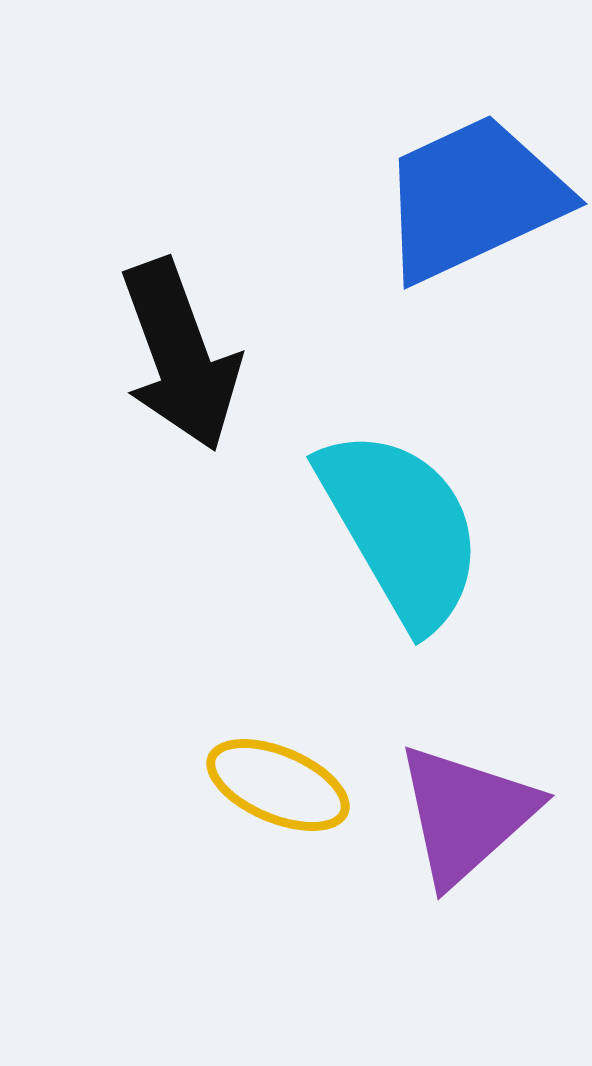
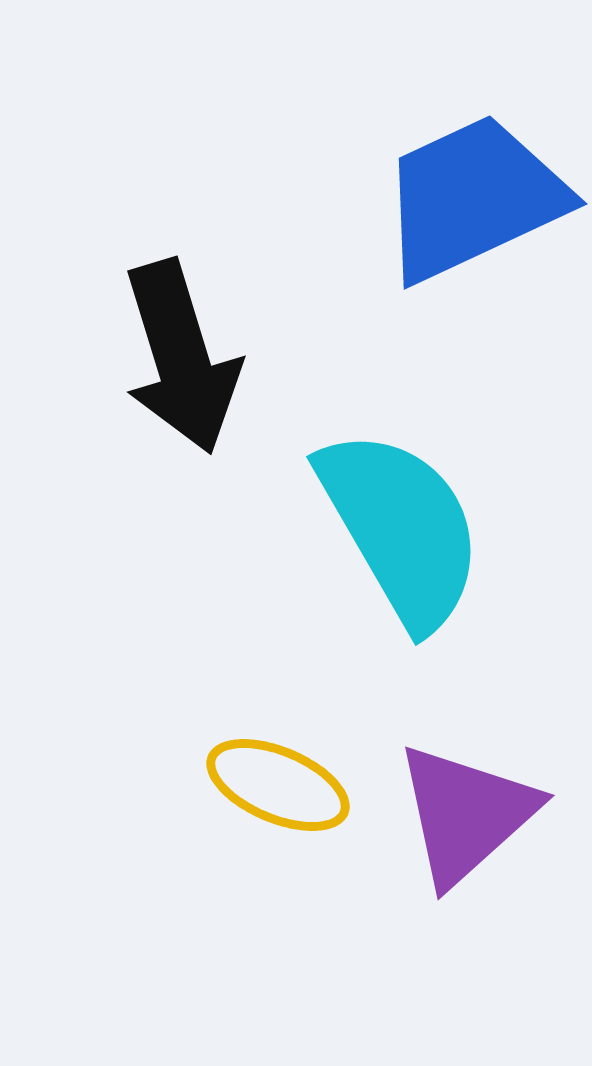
black arrow: moved 1 px right, 2 px down; rotated 3 degrees clockwise
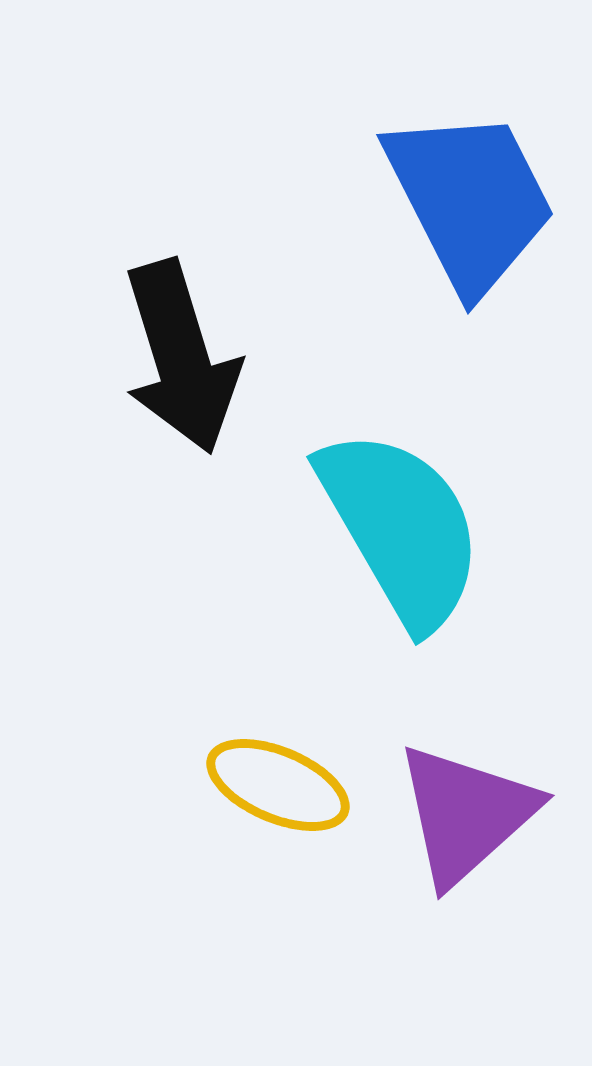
blue trapezoid: moved 3 px left, 2 px down; rotated 88 degrees clockwise
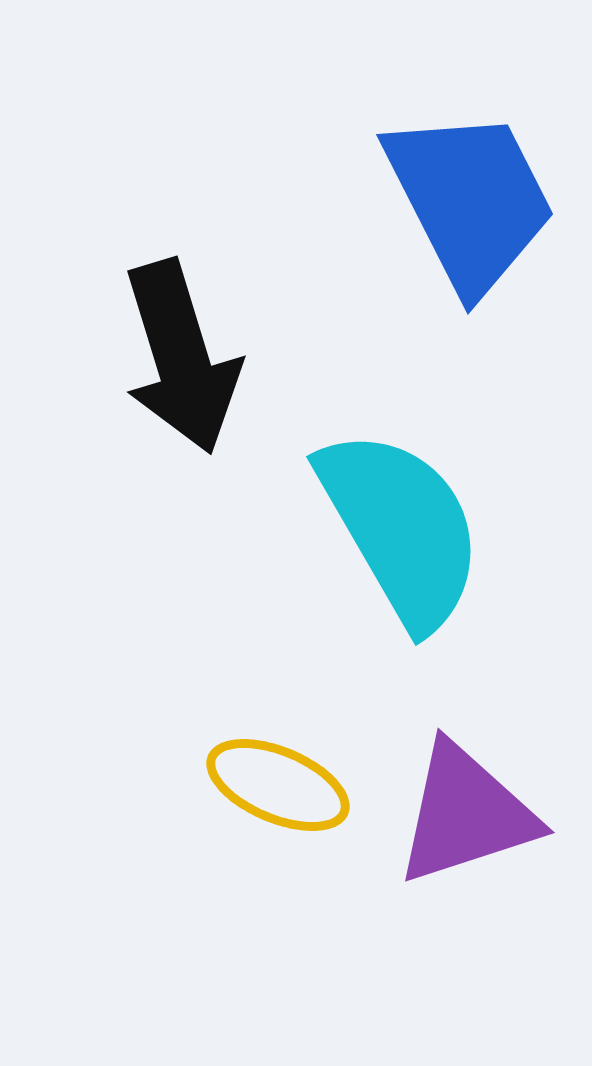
purple triangle: rotated 24 degrees clockwise
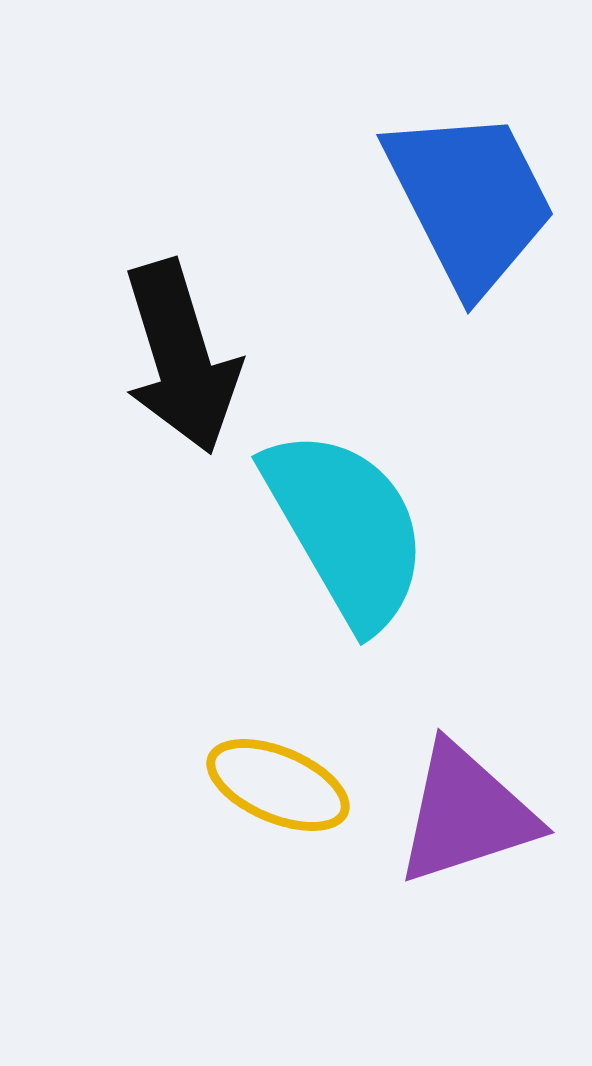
cyan semicircle: moved 55 px left
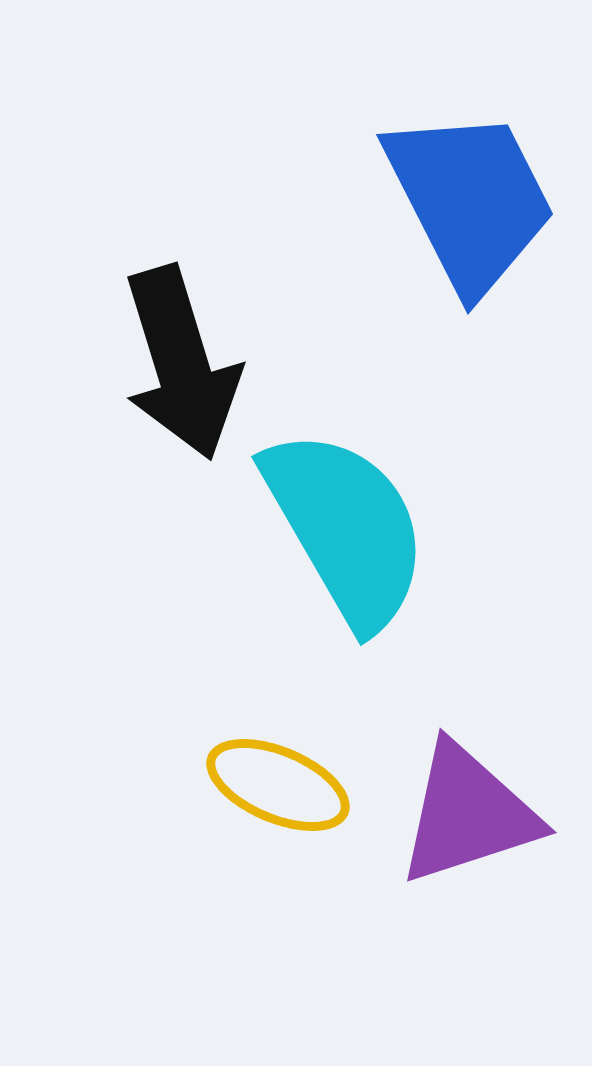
black arrow: moved 6 px down
purple triangle: moved 2 px right
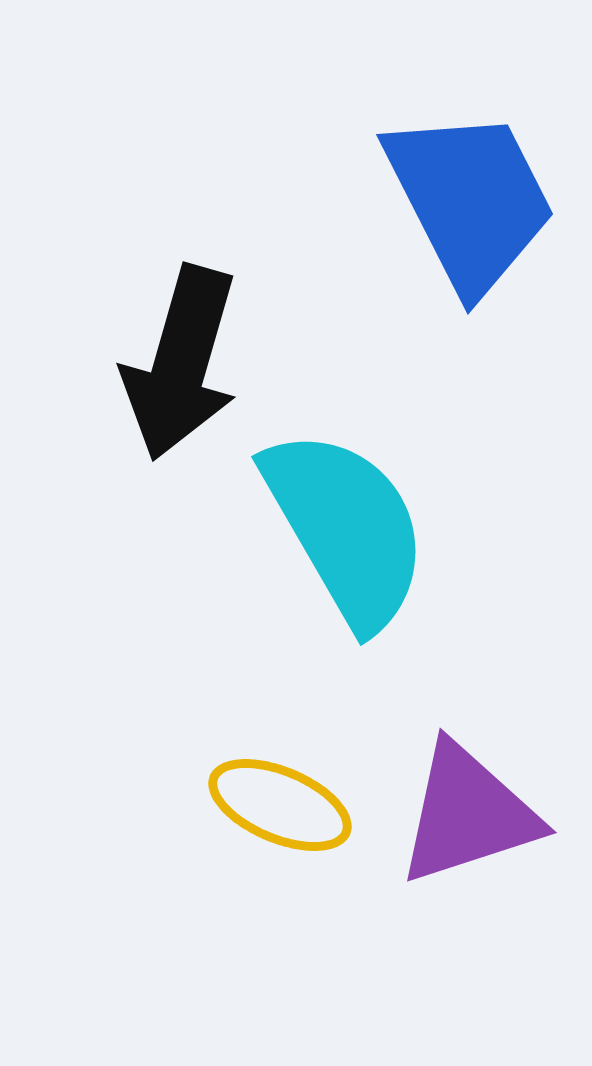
black arrow: rotated 33 degrees clockwise
yellow ellipse: moved 2 px right, 20 px down
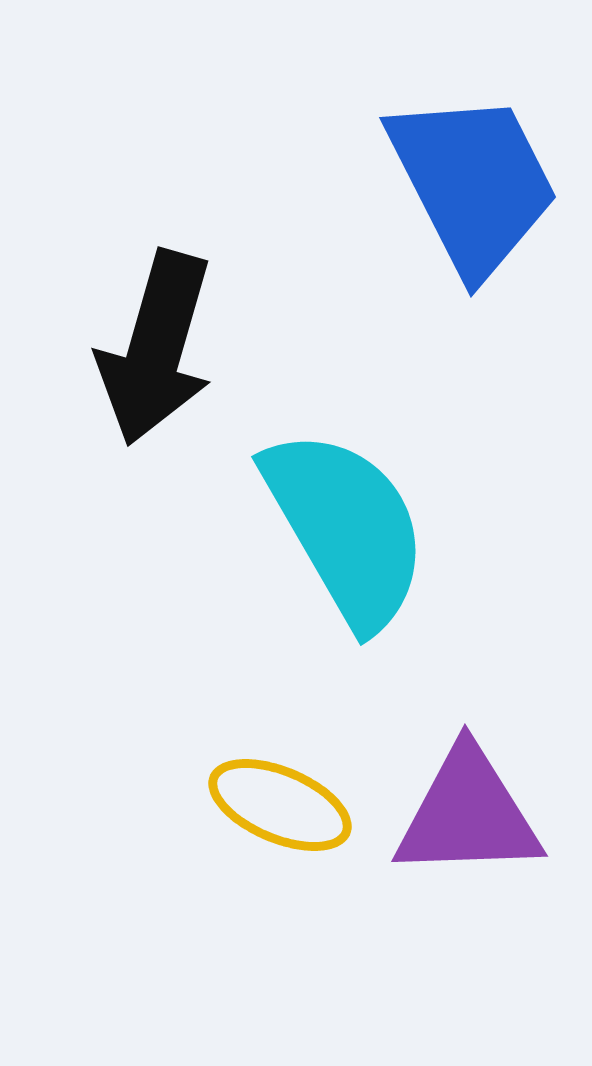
blue trapezoid: moved 3 px right, 17 px up
black arrow: moved 25 px left, 15 px up
purple triangle: rotated 16 degrees clockwise
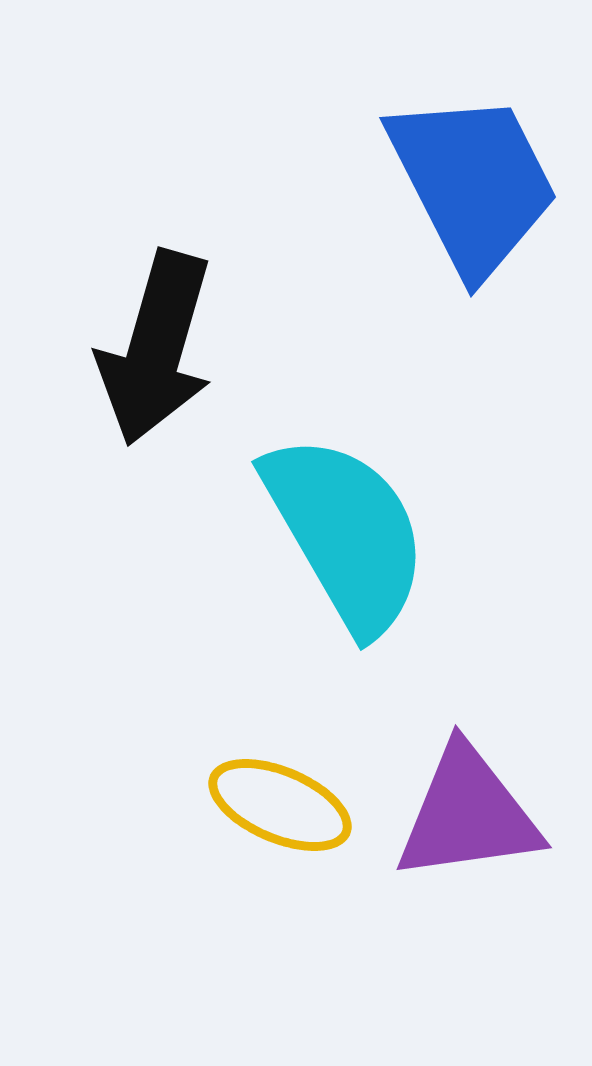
cyan semicircle: moved 5 px down
purple triangle: rotated 6 degrees counterclockwise
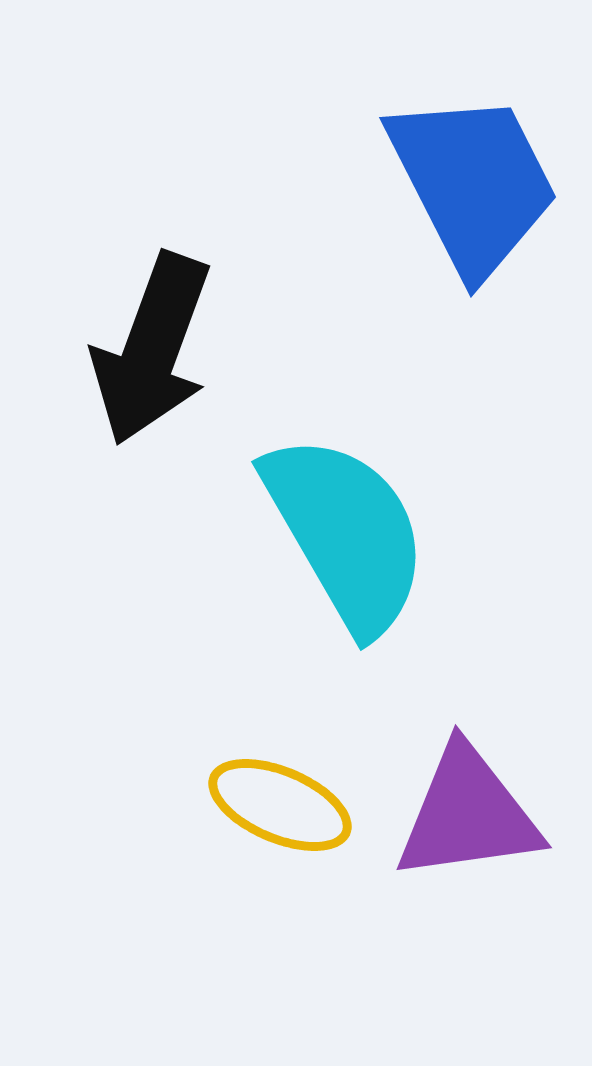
black arrow: moved 4 px left, 1 px down; rotated 4 degrees clockwise
